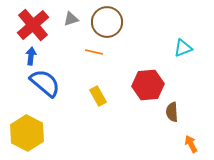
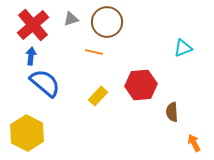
red hexagon: moved 7 px left
yellow rectangle: rotated 72 degrees clockwise
orange arrow: moved 3 px right, 1 px up
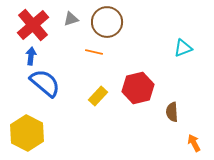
red hexagon: moved 3 px left, 3 px down; rotated 8 degrees counterclockwise
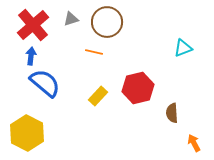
brown semicircle: moved 1 px down
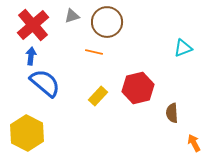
gray triangle: moved 1 px right, 3 px up
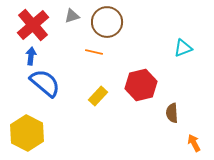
red hexagon: moved 3 px right, 3 px up
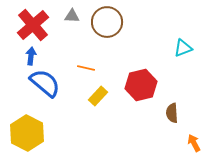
gray triangle: rotated 21 degrees clockwise
orange line: moved 8 px left, 16 px down
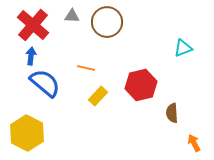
red cross: rotated 8 degrees counterclockwise
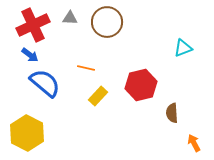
gray triangle: moved 2 px left, 2 px down
red cross: rotated 24 degrees clockwise
blue arrow: moved 1 px left, 1 px up; rotated 120 degrees clockwise
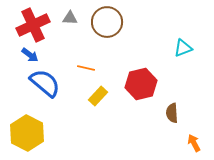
red hexagon: moved 1 px up
